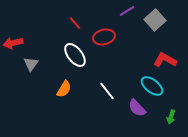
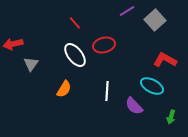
red ellipse: moved 8 px down
red arrow: moved 1 px down
cyan ellipse: rotated 10 degrees counterclockwise
white line: rotated 42 degrees clockwise
purple semicircle: moved 3 px left, 2 px up
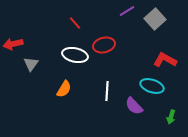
gray square: moved 1 px up
white ellipse: rotated 40 degrees counterclockwise
cyan ellipse: rotated 10 degrees counterclockwise
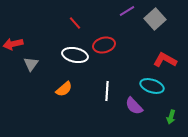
orange semicircle: rotated 18 degrees clockwise
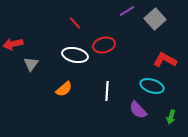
purple semicircle: moved 4 px right, 4 px down
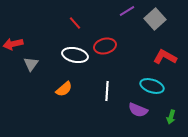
red ellipse: moved 1 px right, 1 px down
red L-shape: moved 3 px up
purple semicircle: rotated 24 degrees counterclockwise
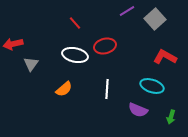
white line: moved 2 px up
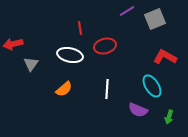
gray square: rotated 20 degrees clockwise
red line: moved 5 px right, 5 px down; rotated 32 degrees clockwise
white ellipse: moved 5 px left
cyan ellipse: rotated 40 degrees clockwise
green arrow: moved 2 px left
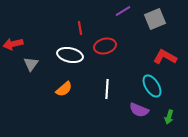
purple line: moved 4 px left
purple semicircle: moved 1 px right
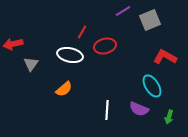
gray square: moved 5 px left, 1 px down
red line: moved 2 px right, 4 px down; rotated 40 degrees clockwise
white line: moved 21 px down
purple semicircle: moved 1 px up
